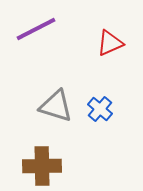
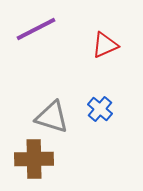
red triangle: moved 5 px left, 2 px down
gray triangle: moved 4 px left, 11 px down
brown cross: moved 8 px left, 7 px up
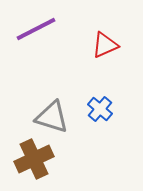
brown cross: rotated 24 degrees counterclockwise
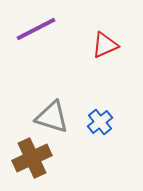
blue cross: moved 13 px down; rotated 10 degrees clockwise
brown cross: moved 2 px left, 1 px up
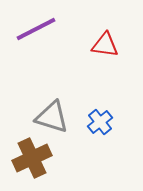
red triangle: rotated 32 degrees clockwise
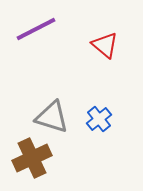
red triangle: rotated 32 degrees clockwise
blue cross: moved 1 px left, 3 px up
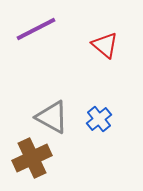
gray triangle: rotated 12 degrees clockwise
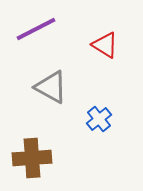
red triangle: rotated 8 degrees counterclockwise
gray triangle: moved 1 px left, 30 px up
brown cross: rotated 21 degrees clockwise
